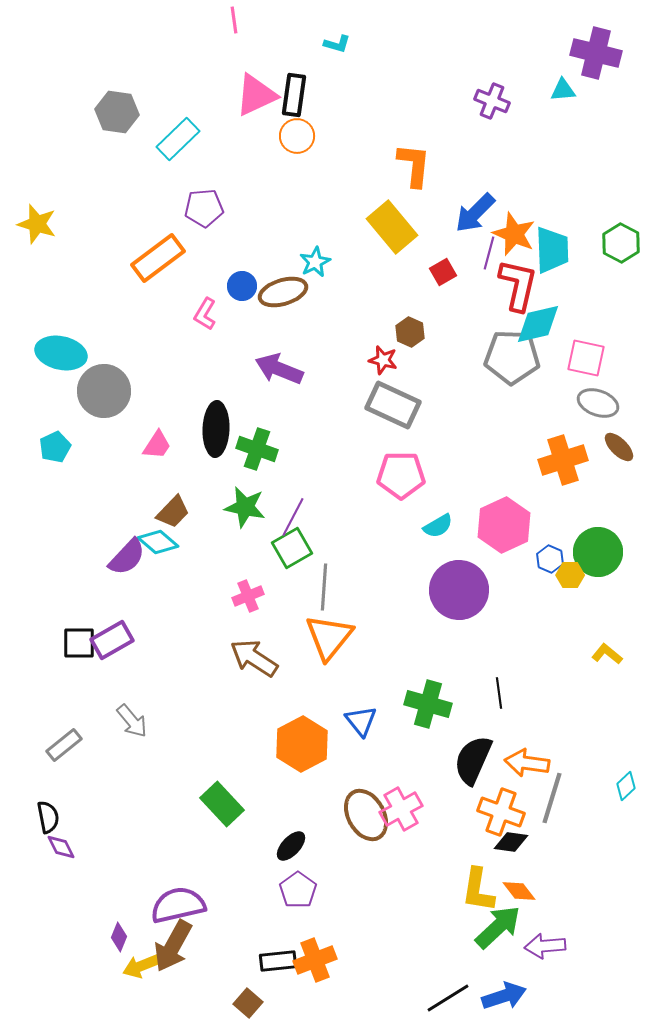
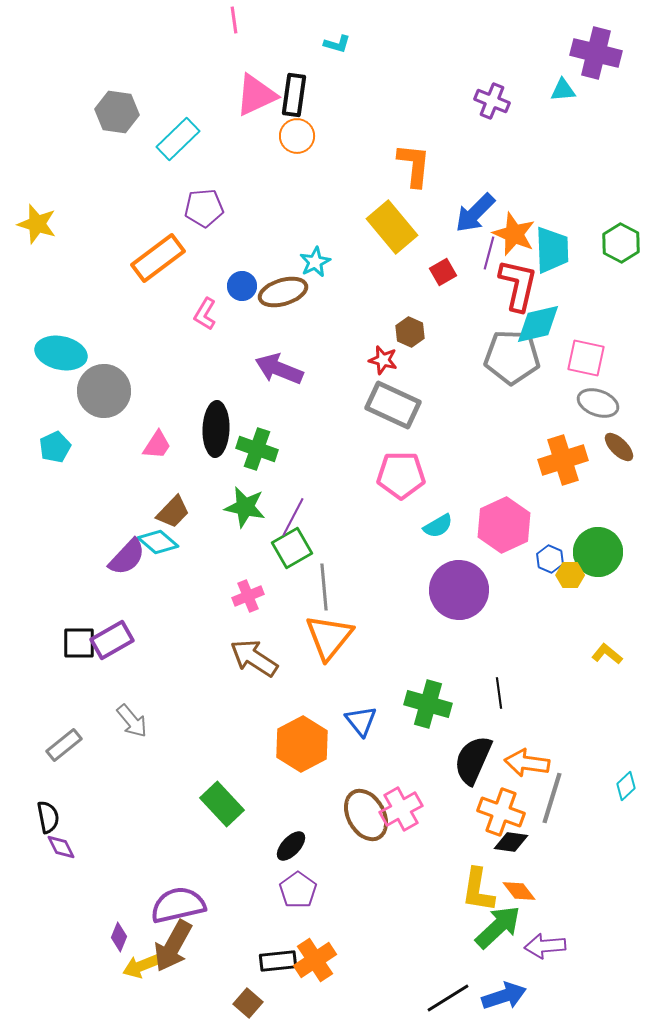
gray line at (324, 587): rotated 9 degrees counterclockwise
orange cross at (315, 960): rotated 12 degrees counterclockwise
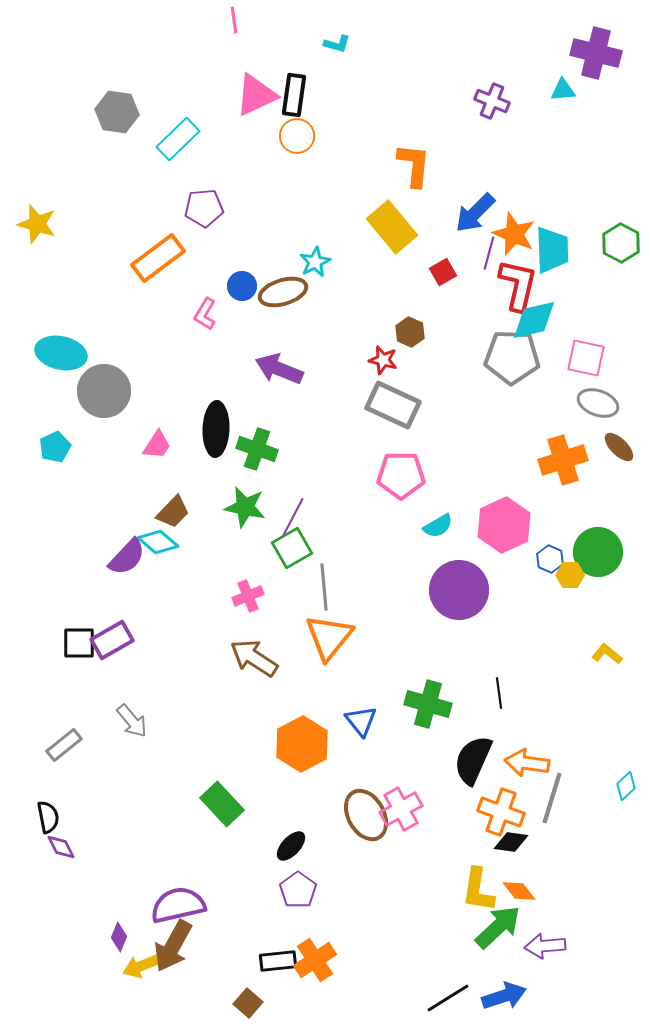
cyan diamond at (538, 324): moved 4 px left, 4 px up
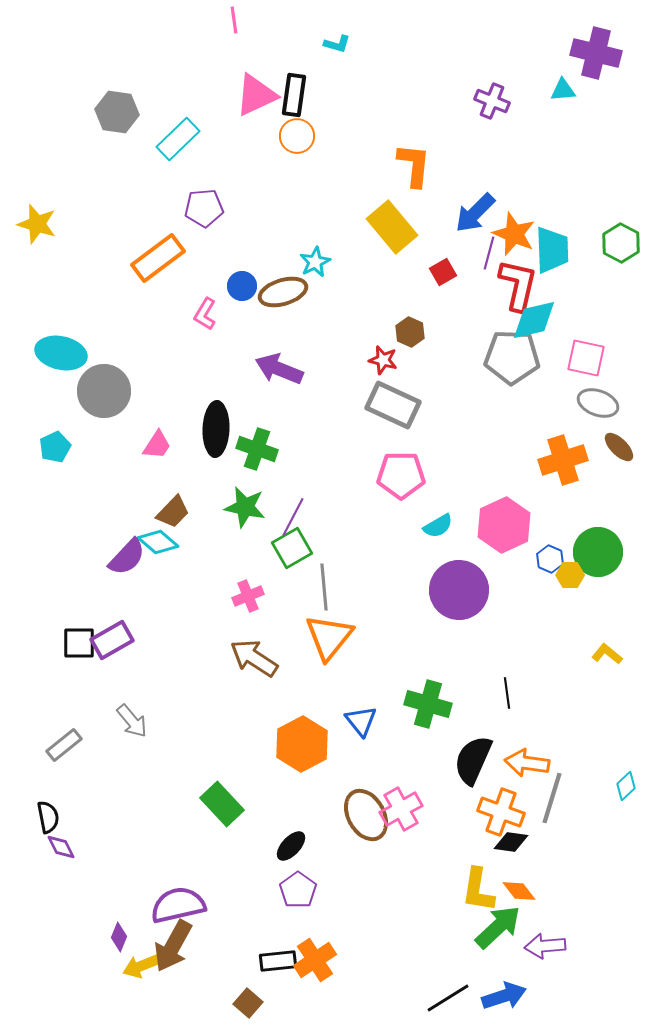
black line at (499, 693): moved 8 px right
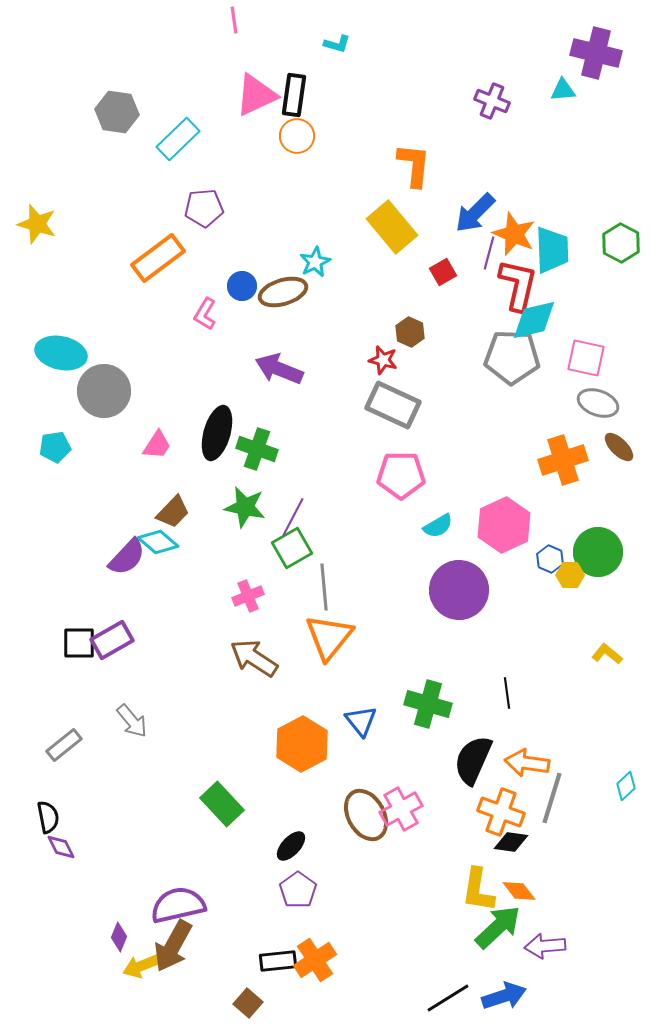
black ellipse at (216, 429): moved 1 px right, 4 px down; rotated 14 degrees clockwise
cyan pentagon at (55, 447): rotated 16 degrees clockwise
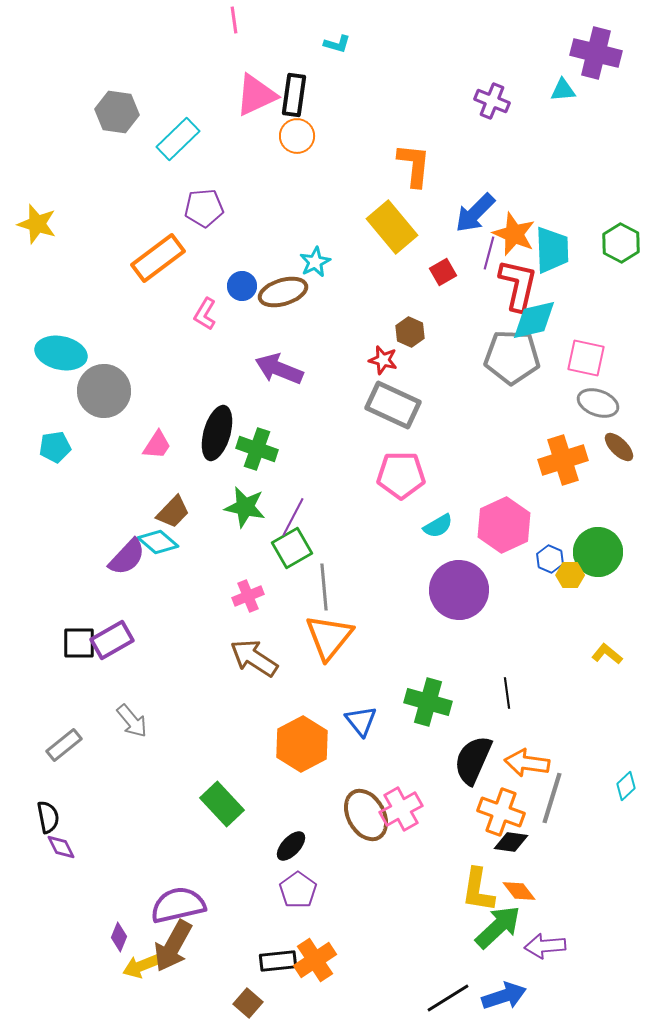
green cross at (428, 704): moved 2 px up
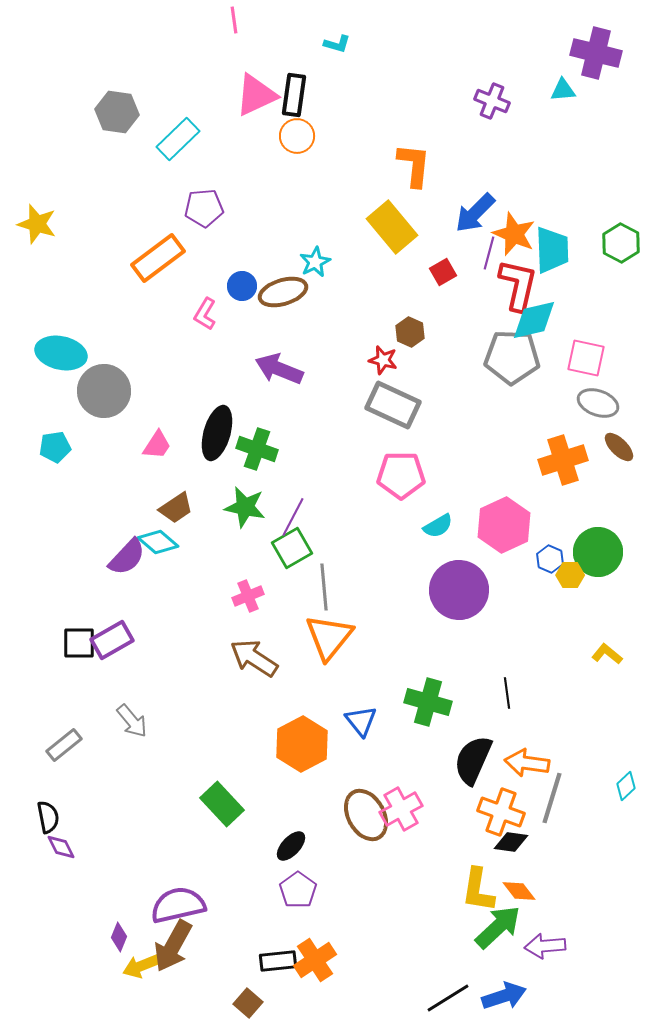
brown trapezoid at (173, 512): moved 3 px right, 4 px up; rotated 12 degrees clockwise
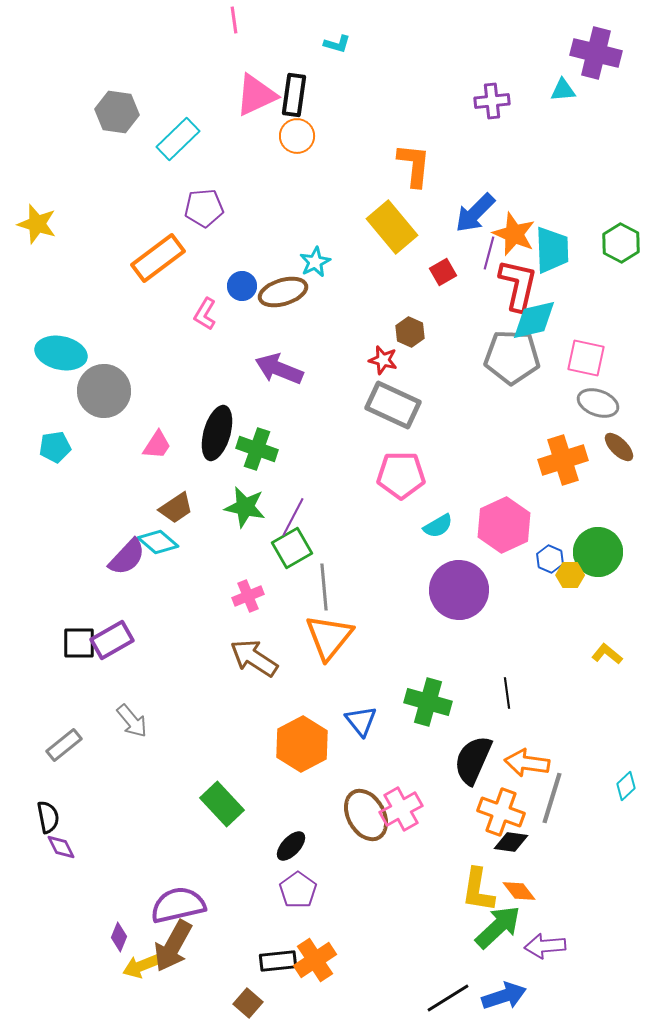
purple cross at (492, 101): rotated 28 degrees counterclockwise
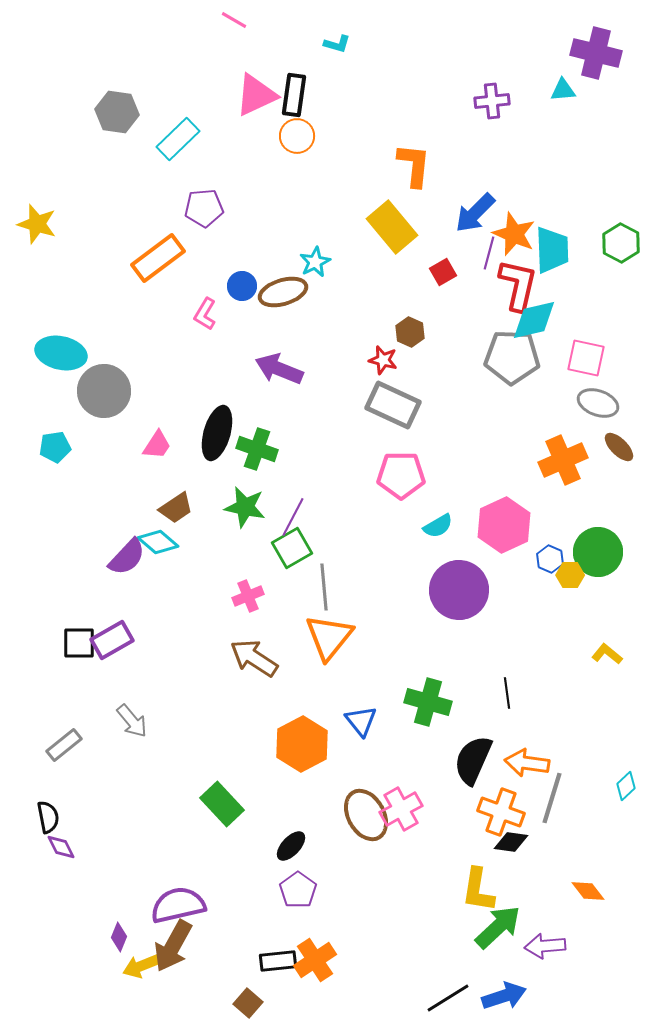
pink line at (234, 20): rotated 52 degrees counterclockwise
orange cross at (563, 460): rotated 6 degrees counterclockwise
orange diamond at (519, 891): moved 69 px right
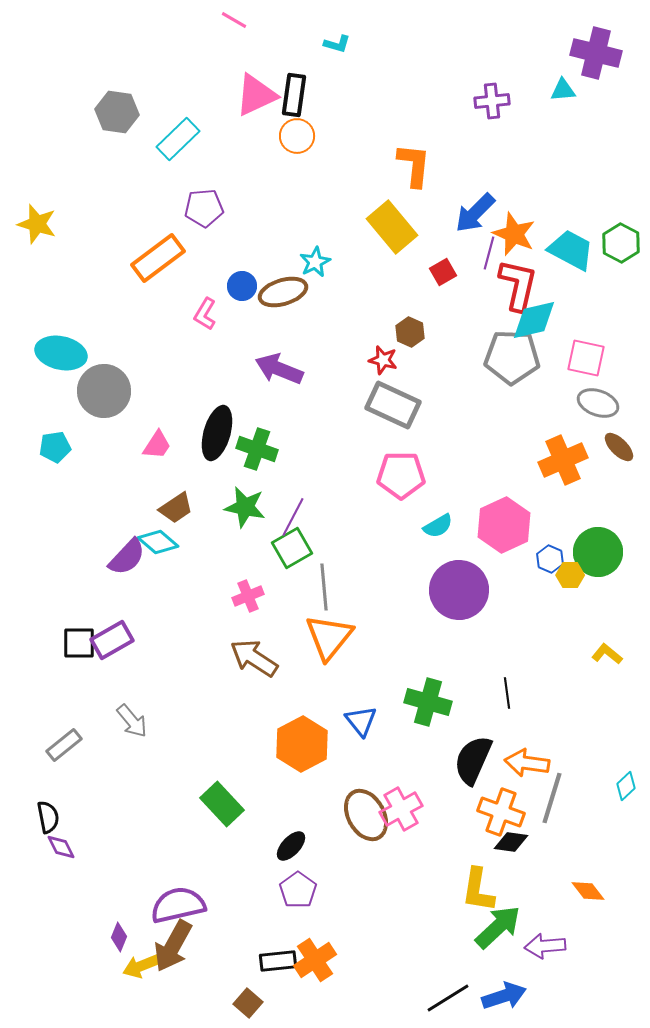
cyan trapezoid at (552, 250): moved 19 px right; rotated 60 degrees counterclockwise
